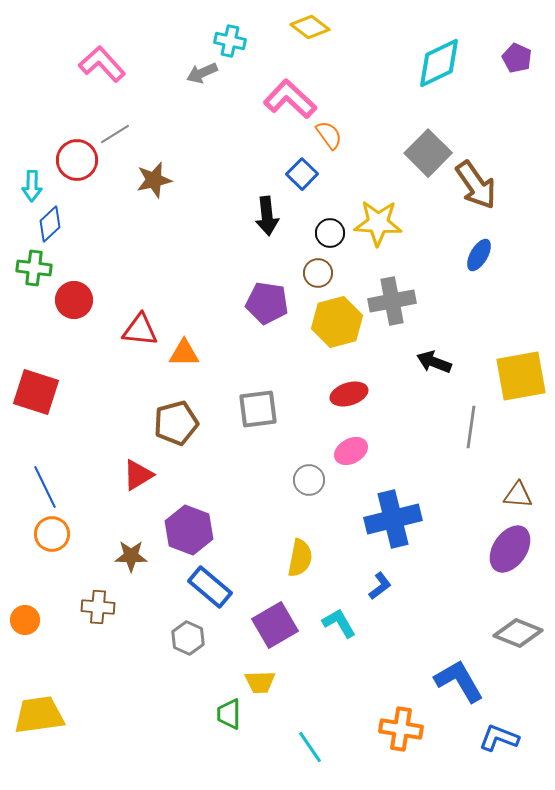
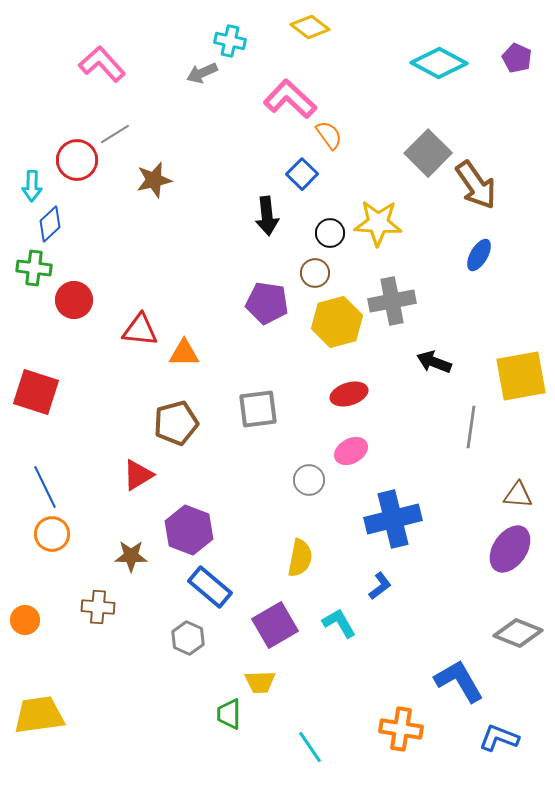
cyan diamond at (439, 63): rotated 54 degrees clockwise
brown circle at (318, 273): moved 3 px left
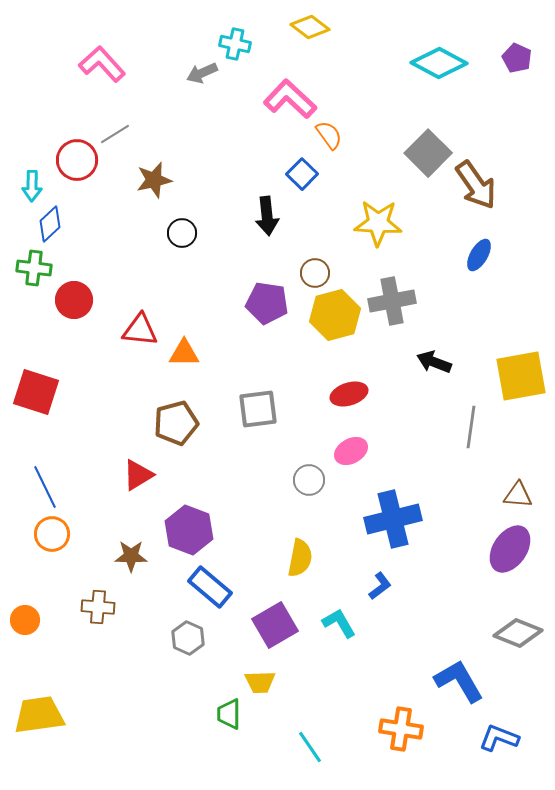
cyan cross at (230, 41): moved 5 px right, 3 px down
black circle at (330, 233): moved 148 px left
yellow hexagon at (337, 322): moved 2 px left, 7 px up
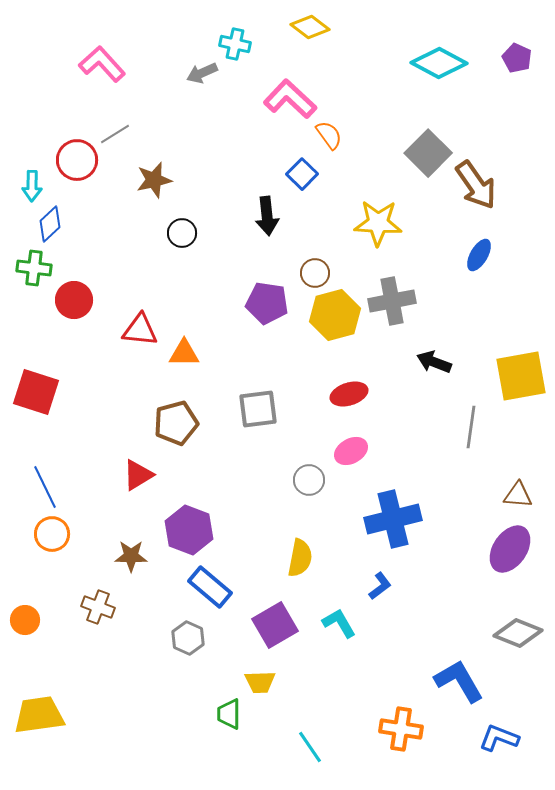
brown cross at (98, 607): rotated 16 degrees clockwise
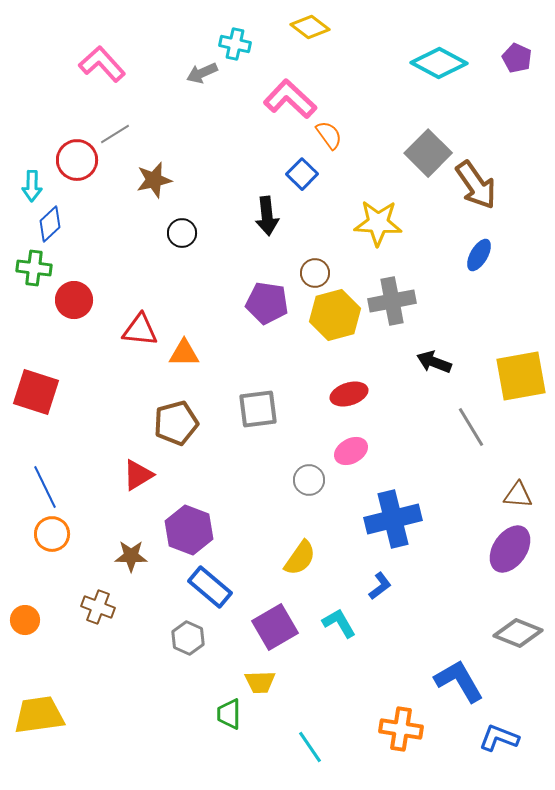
gray line at (471, 427): rotated 39 degrees counterclockwise
yellow semicircle at (300, 558): rotated 24 degrees clockwise
purple square at (275, 625): moved 2 px down
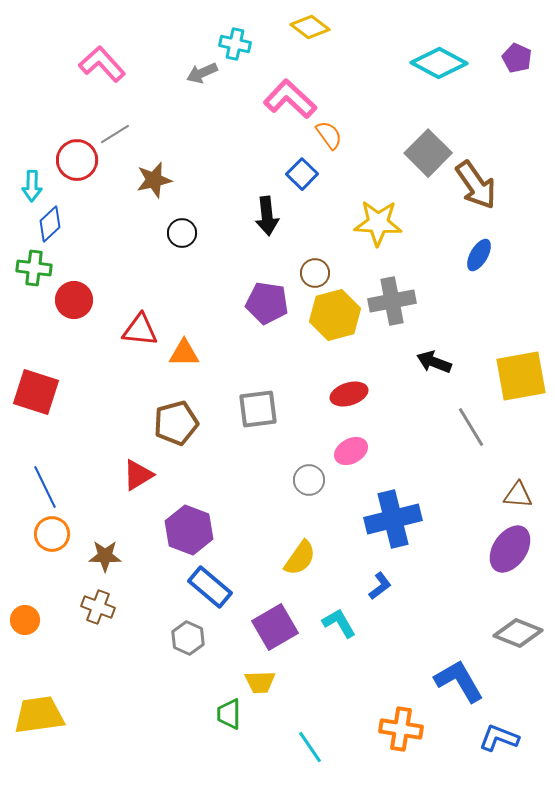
brown star at (131, 556): moved 26 px left
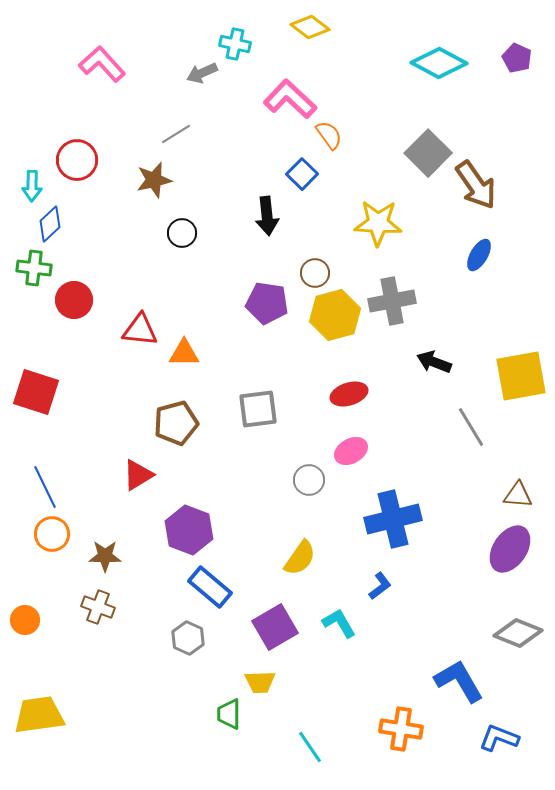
gray line at (115, 134): moved 61 px right
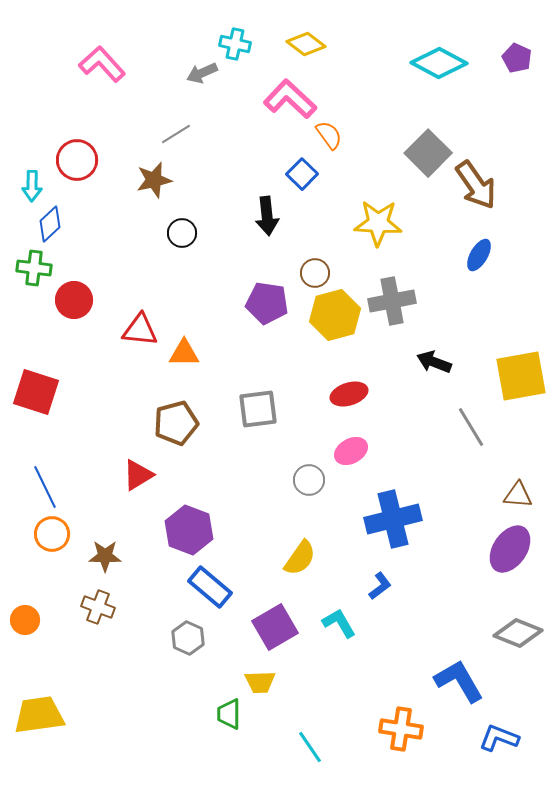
yellow diamond at (310, 27): moved 4 px left, 17 px down
